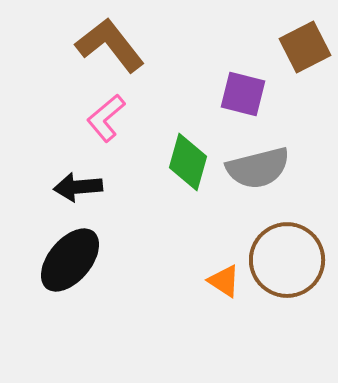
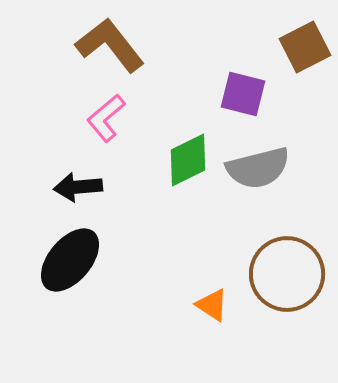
green diamond: moved 2 px up; rotated 48 degrees clockwise
brown circle: moved 14 px down
orange triangle: moved 12 px left, 24 px down
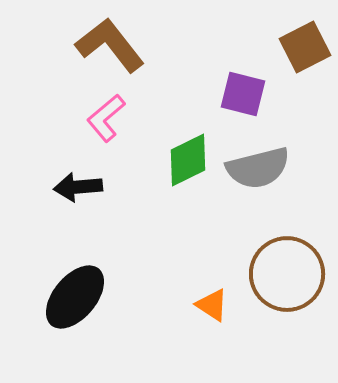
black ellipse: moved 5 px right, 37 px down
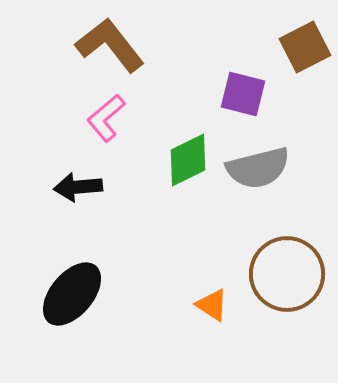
black ellipse: moved 3 px left, 3 px up
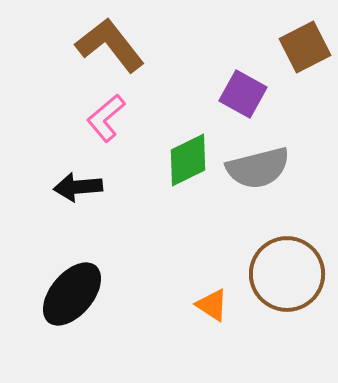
purple square: rotated 15 degrees clockwise
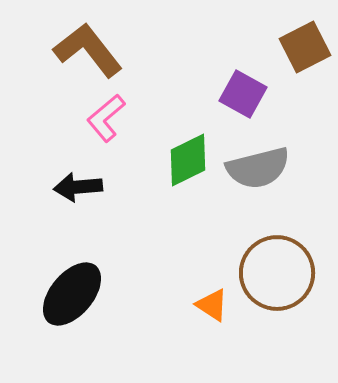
brown L-shape: moved 22 px left, 5 px down
brown circle: moved 10 px left, 1 px up
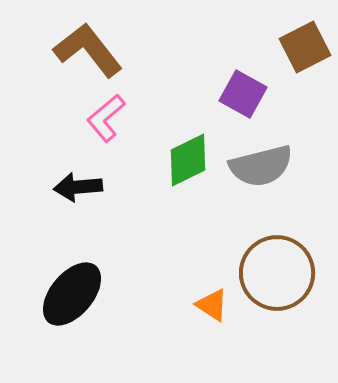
gray semicircle: moved 3 px right, 2 px up
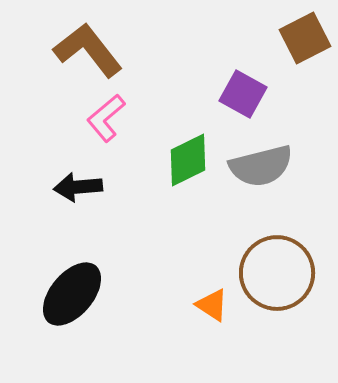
brown square: moved 9 px up
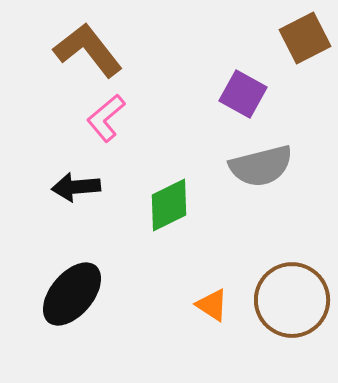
green diamond: moved 19 px left, 45 px down
black arrow: moved 2 px left
brown circle: moved 15 px right, 27 px down
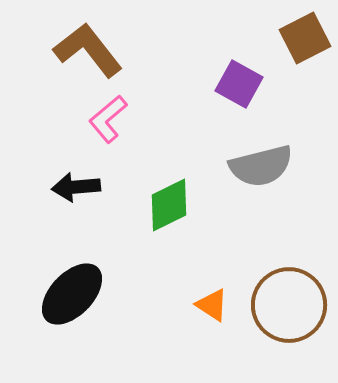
purple square: moved 4 px left, 10 px up
pink L-shape: moved 2 px right, 1 px down
black ellipse: rotated 4 degrees clockwise
brown circle: moved 3 px left, 5 px down
